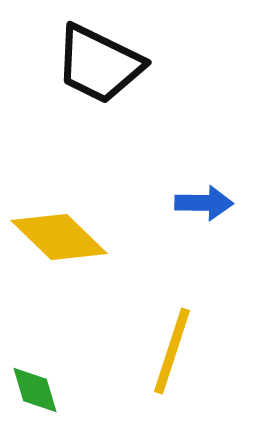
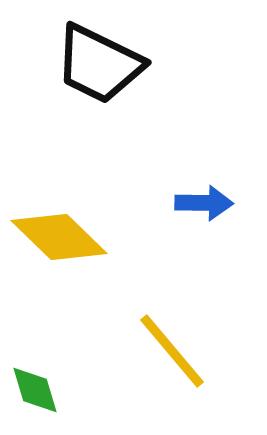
yellow line: rotated 58 degrees counterclockwise
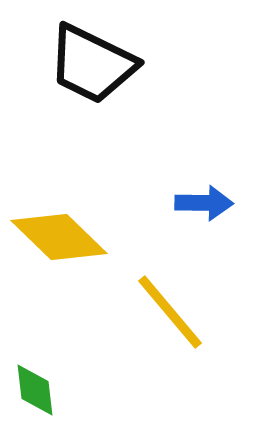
black trapezoid: moved 7 px left
yellow line: moved 2 px left, 39 px up
green diamond: rotated 10 degrees clockwise
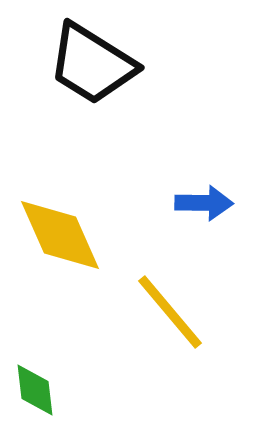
black trapezoid: rotated 6 degrees clockwise
yellow diamond: moved 1 px right, 2 px up; rotated 22 degrees clockwise
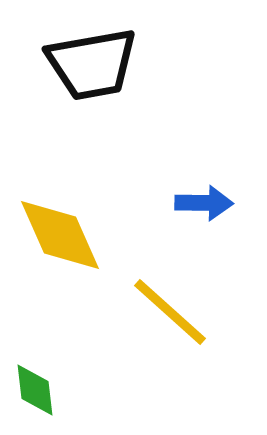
black trapezoid: rotated 42 degrees counterclockwise
yellow line: rotated 8 degrees counterclockwise
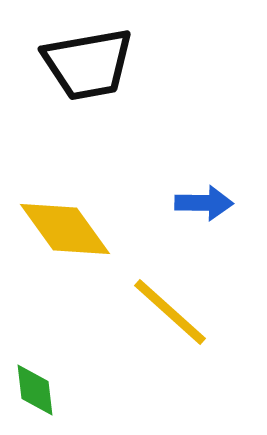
black trapezoid: moved 4 px left
yellow diamond: moved 5 px right, 6 px up; rotated 12 degrees counterclockwise
